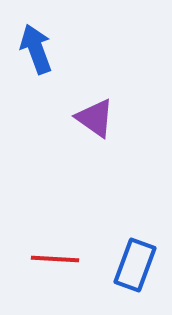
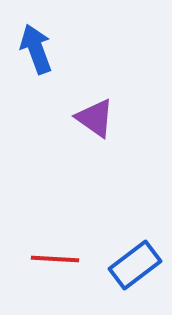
blue rectangle: rotated 33 degrees clockwise
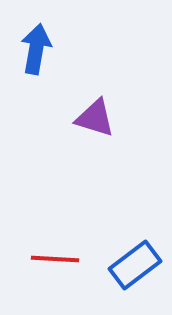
blue arrow: rotated 30 degrees clockwise
purple triangle: rotated 18 degrees counterclockwise
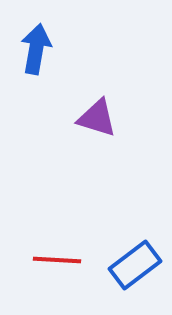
purple triangle: moved 2 px right
red line: moved 2 px right, 1 px down
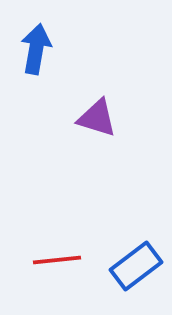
red line: rotated 9 degrees counterclockwise
blue rectangle: moved 1 px right, 1 px down
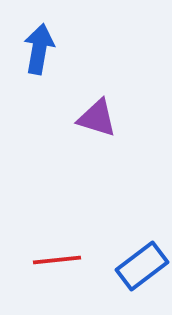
blue arrow: moved 3 px right
blue rectangle: moved 6 px right
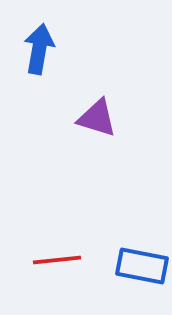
blue rectangle: rotated 48 degrees clockwise
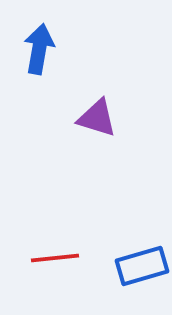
red line: moved 2 px left, 2 px up
blue rectangle: rotated 27 degrees counterclockwise
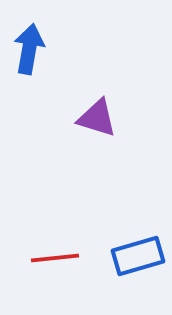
blue arrow: moved 10 px left
blue rectangle: moved 4 px left, 10 px up
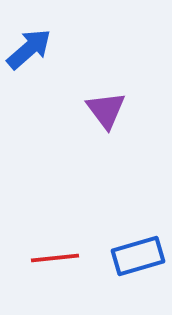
blue arrow: rotated 39 degrees clockwise
purple triangle: moved 9 px right, 8 px up; rotated 36 degrees clockwise
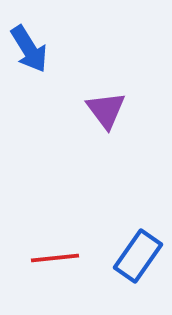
blue arrow: rotated 99 degrees clockwise
blue rectangle: rotated 39 degrees counterclockwise
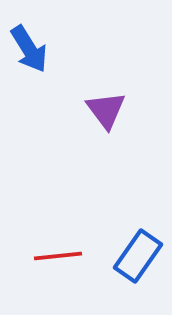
red line: moved 3 px right, 2 px up
